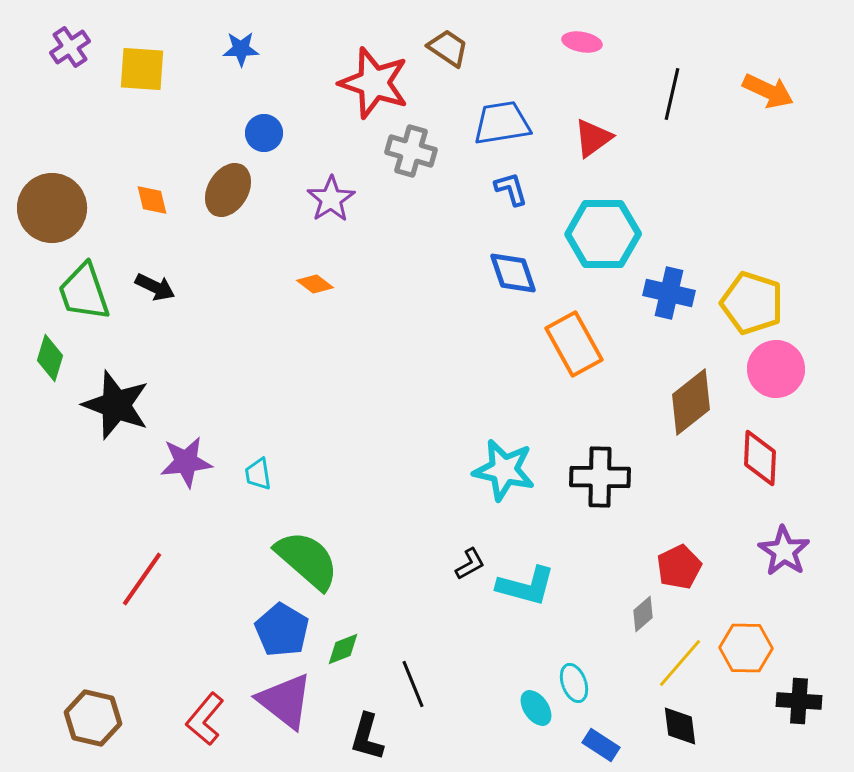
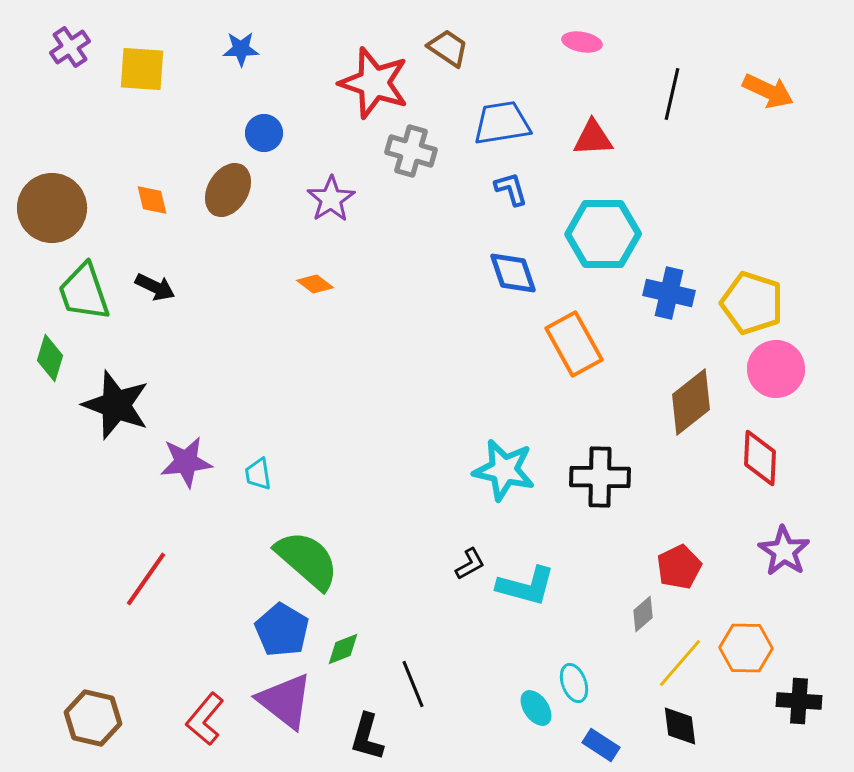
red triangle at (593, 138): rotated 33 degrees clockwise
red line at (142, 579): moved 4 px right
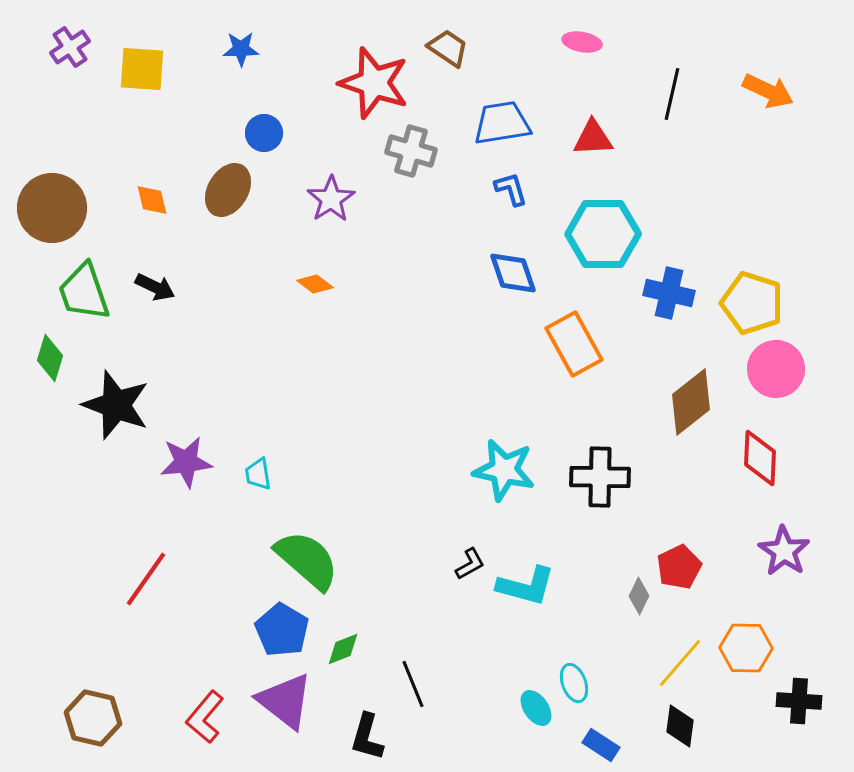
gray diamond at (643, 614): moved 4 px left, 18 px up; rotated 24 degrees counterclockwise
red L-shape at (205, 719): moved 2 px up
black diamond at (680, 726): rotated 15 degrees clockwise
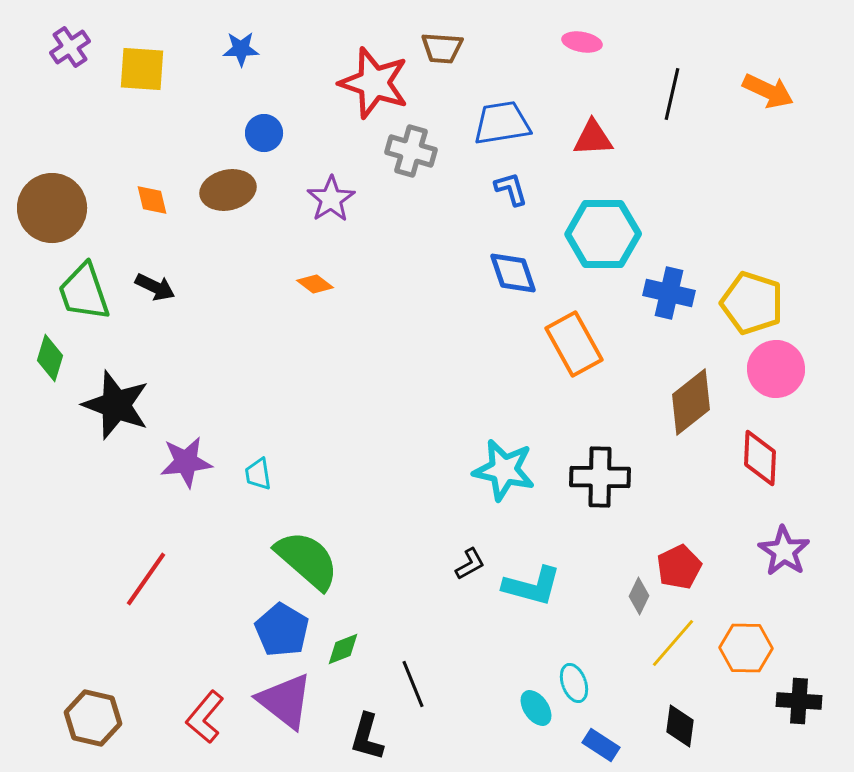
brown trapezoid at (448, 48): moved 6 px left; rotated 150 degrees clockwise
brown ellipse at (228, 190): rotated 46 degrees clockwise
cyan L-shape at (526, 586): moved 6 px right
yellow line at (680, 663): moved 7 px left, 20 px up
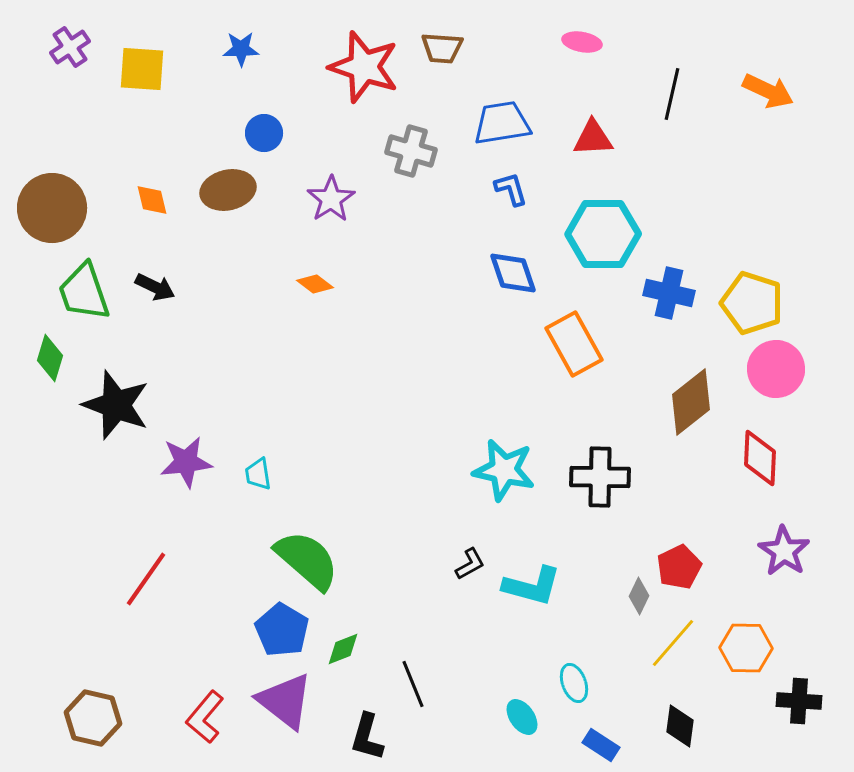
red star at (374, 83): moved 10 px left, 16 px up
cyan ellipse at (536, 708): moved 14 px left, 9 px down
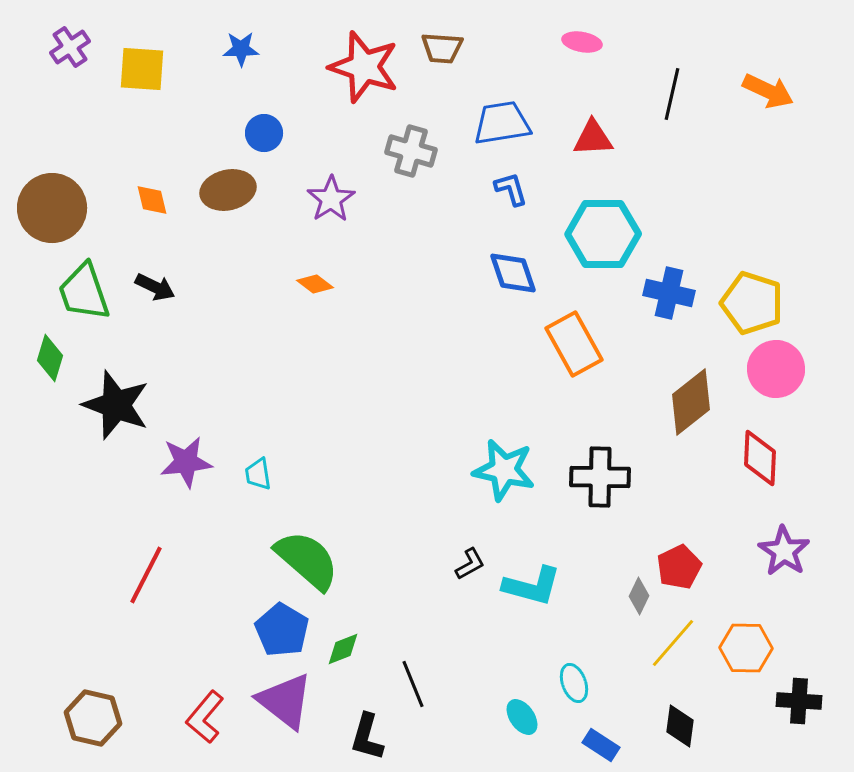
red line at (146, 579): moved 4 px up; rotated 8 degrees counterclockwise
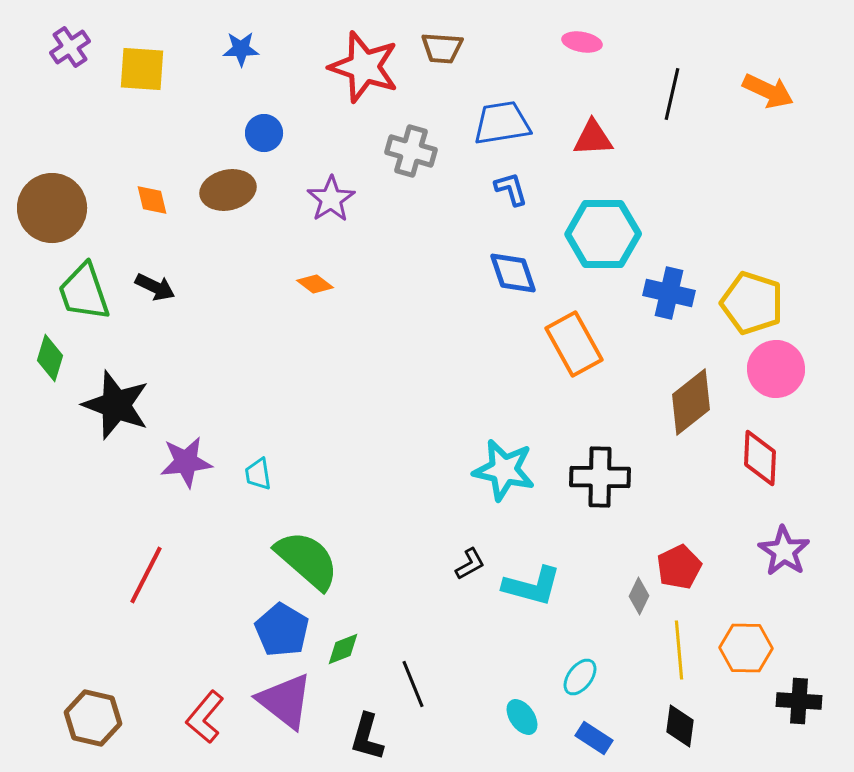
yellow line at (673, 643): moved 6 px right, 7 px down; rotated 46 degrees counterclockwise
cyan ellipse at (574, 683): moved 6 px right, 6 px up; rotated 57 degrees clockwise
blue rectangle at (601, 745): moved 7 px left, 7 px up
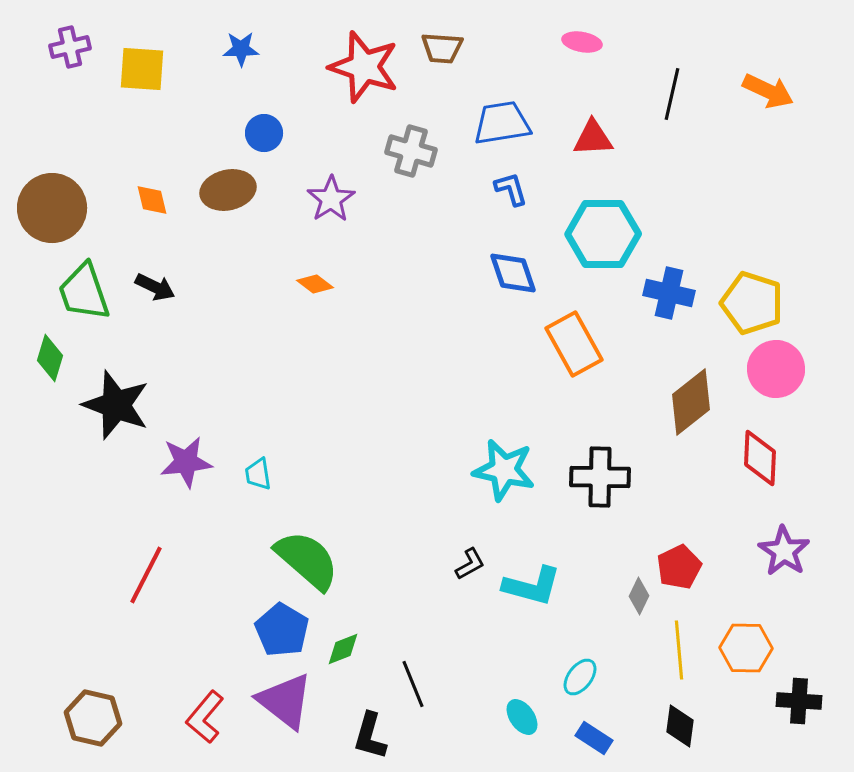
purple cross at (70, 47): rotated 21 degrees clockwise
black L-shape at (367, 737): moved 3 px right, 1 px up
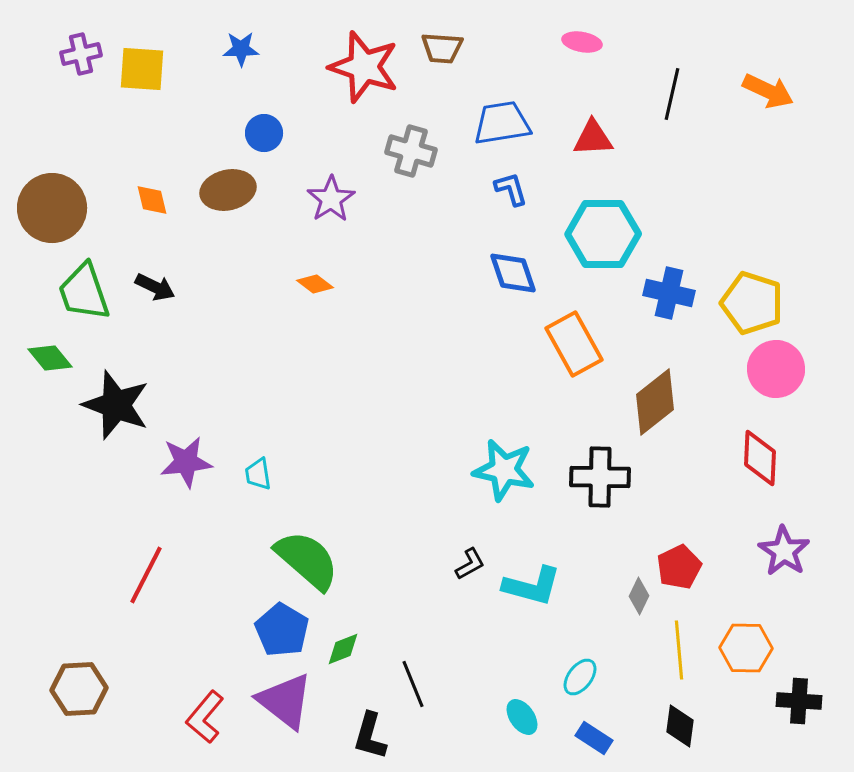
purple cross at (70, 47): moved 11 px right, 7 px down
green diamond at (50, 358): rotated 57 degrees counterclockwise
brown diamond at (691, 402): moved 36 px left
brown hexagon at (93, 718): moved 14 px left, 29 px up; rotated 16 degrees counterclockwise
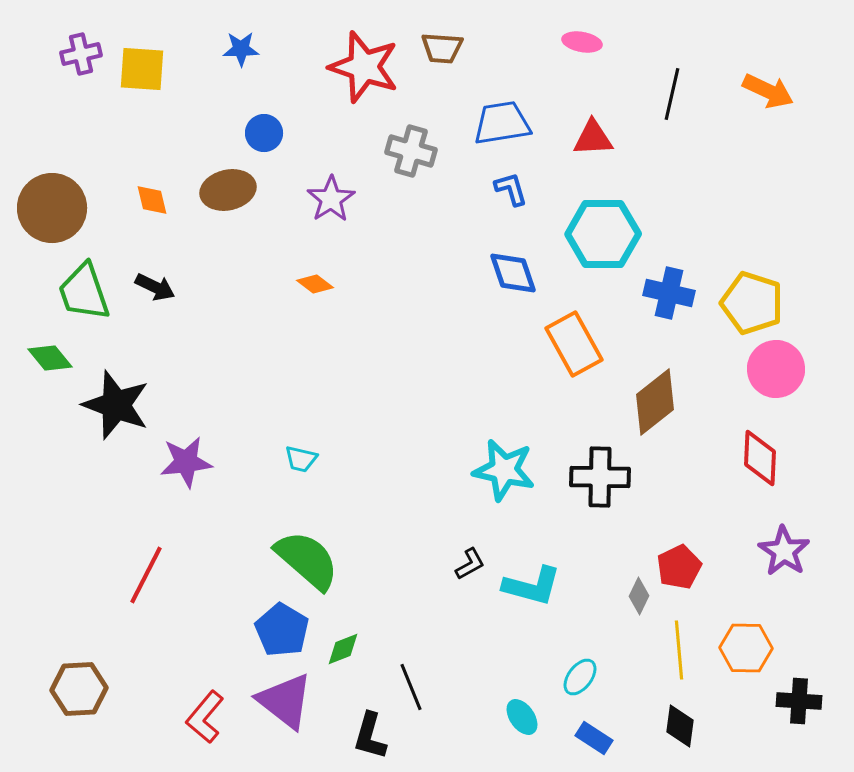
cyan trapezoid at (258, 474): moved 43 px right, 15 px up; rotated 68 degrees counterclockwise
black line at (413, 684): moved 2 px left, 3 px down
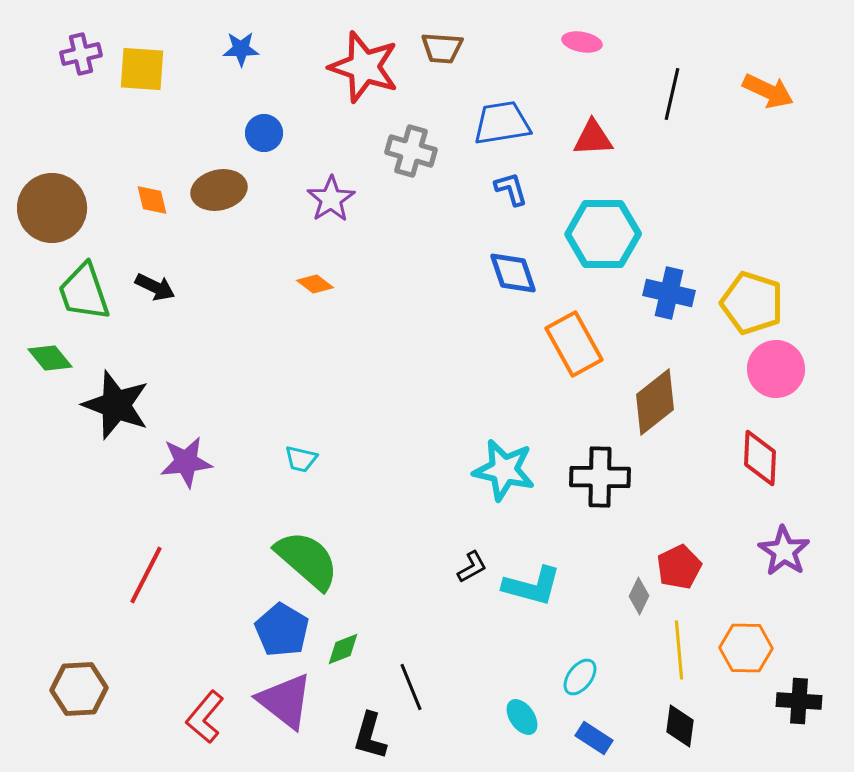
brown ellipse at (228, 190): moved 9 px left
black L-shape at (470, 564): moved 2 px right, 3 px down
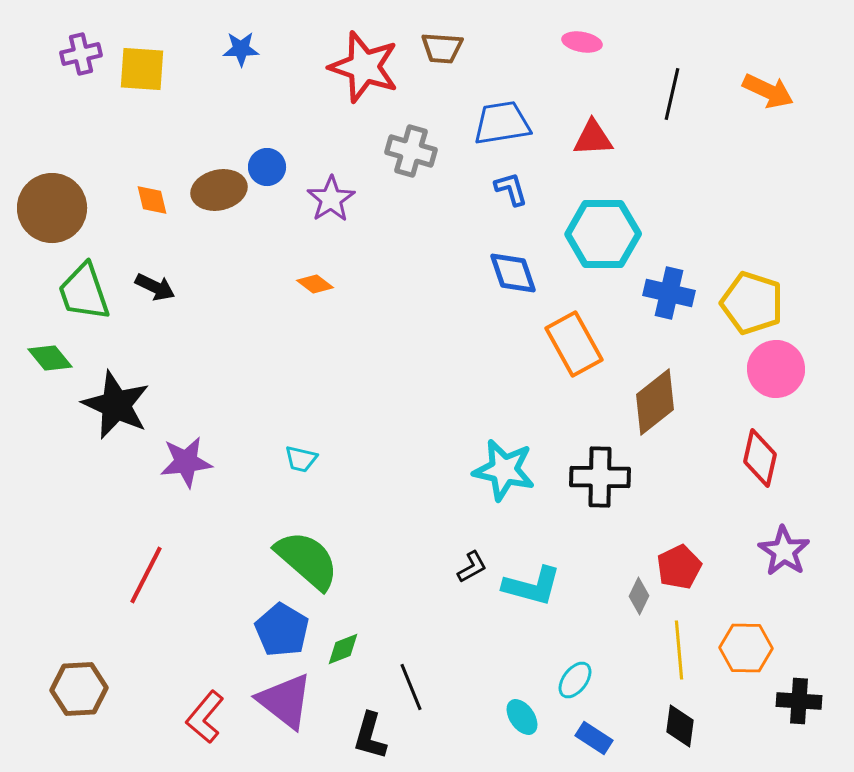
blue circle at (264, 133): moved 3 px right, 34 px down
black star at (116, 405): rotated 4 degrees clockwise
red diamond at (760, 458): rotated 10 degrees clockwise
cyan ellipse at (580, 677): moved 5 px left, 3 px down
